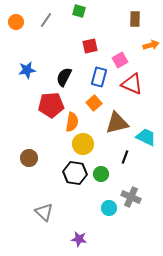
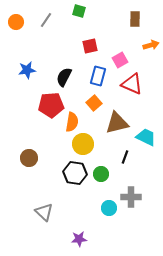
blue rectangle: moved 1 px left, 1 px up
gray cross: rotated 24 degrees counterclockwise
purple star: rotated 14 degrees counterclockwise
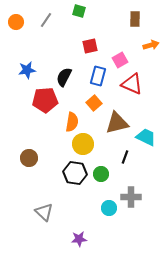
red pentagon: moved 6 px left, 5 px up
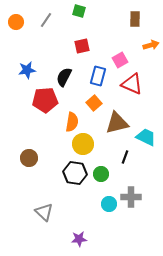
red square: moved 8 px left
cyan circle: moved 4 px up
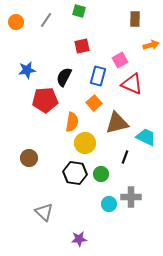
yellow circle: moved 2 px right, 1 px up
